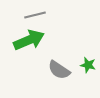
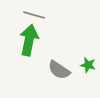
gray line: moved 1 px left; rotated 30 degrees clockwise
green arrow: rotated 56 degrees counterclockwise
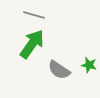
green arrow: moved 3 px right, 4 px down; rotated 24 degrees clockwise
green star: moved 1 px right
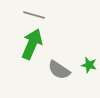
green arrow: rotated 12 degrees counterclockwise
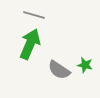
green arrow: moved 2 px left
green star: moved 4 px left
